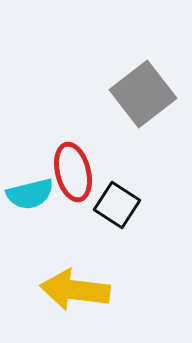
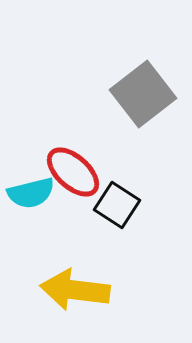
red ellipse: rotated 34 degrees counterclockwise
cyan semicircle: moved 1 px right, 1 px up
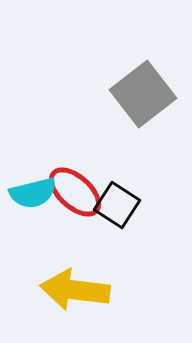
red ellipse: moved 2 px right, 20 px down
cyan semicircle: moved 2 px right
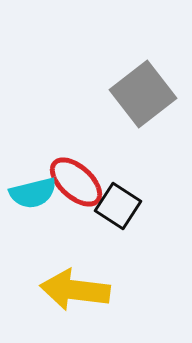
red ellipse: moved 1 px right, 10 px up
black square: moved 1 px right, 1 px down
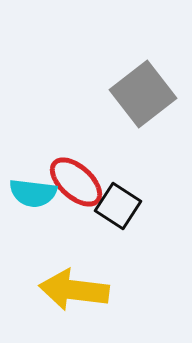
cyan semicircle: rotated 21 degrees clockwise
yellow arrow: moved 1 px left
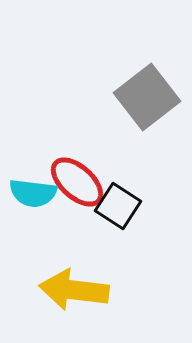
gray square: moved 4 px right, 3 px down
red ellipse: moved 1 px right
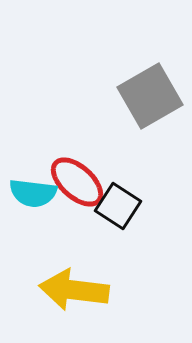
gray square: moved 3 px right, 1 px up; rotated 8 degrees clockwise
